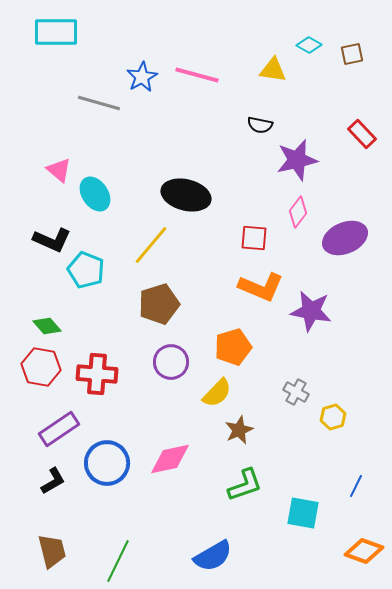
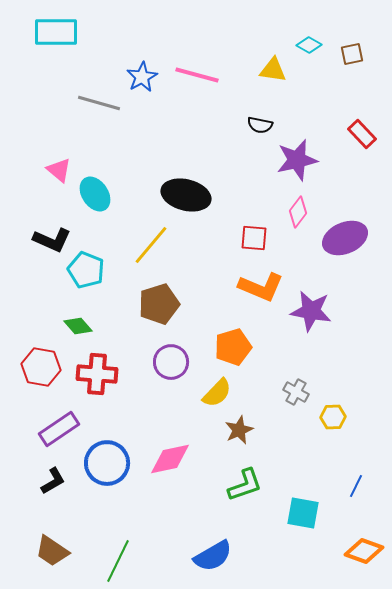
green diamond at (47, 326): moved 31 px right
yellow hexagon at (333, 417): rotated 15 degrees clockwise
brown trapezoid at (52, 551): rotated 138 degrees clockwise
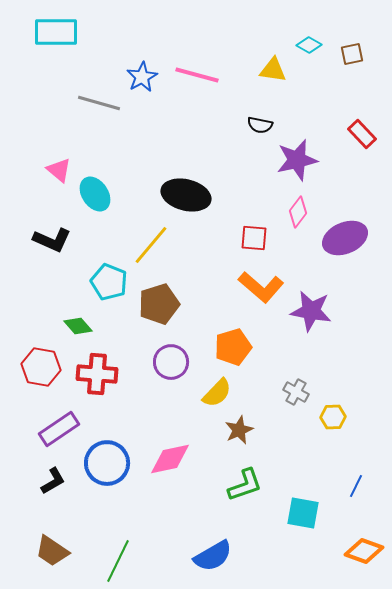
cyan pentagon at (86, 270): moved 23 px right, 12 px down
orange L-shape at (261, 287): rotated 18 degrees clockwise
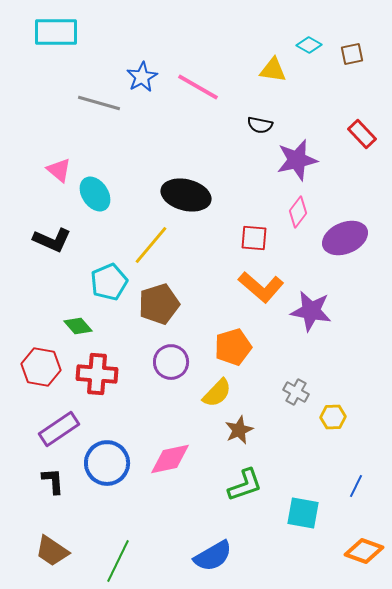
pink line at (197, 75): moved 1 px right, 12 px down; rotated 15 degrees clockwise
cyan pentagon at (109, 282): rotated 27 degrees clockwise
black L-shape at (53, 481): rotated 64 degrees counterclockwise
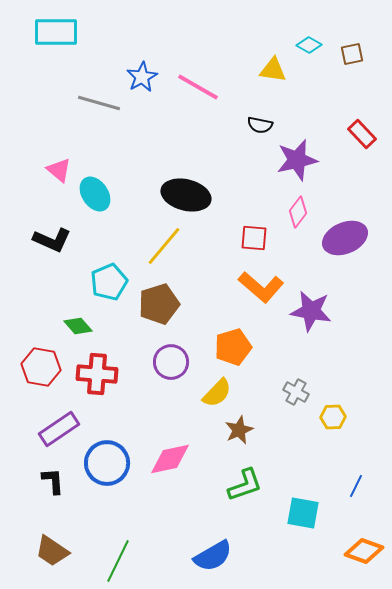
yellow line at (151, 245): moved 13 px right, 1 px down
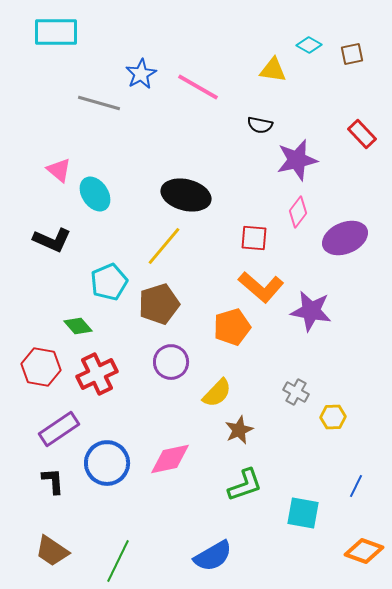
blue star at (142, 77): moved 1 px left, 3 px up
orange pentagon at (233, 347): moved 1 px left, 20 px up
red cross at (97, 374): rotated 30 degrees counterclockwise
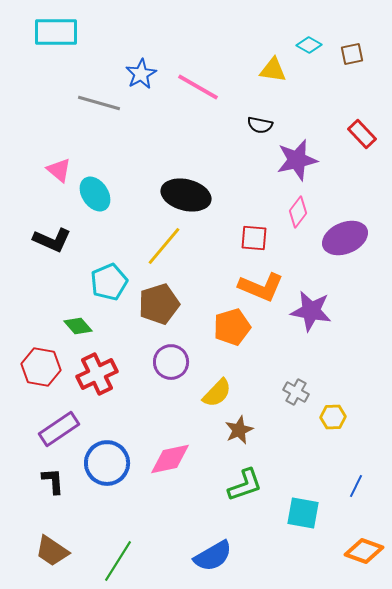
orange L-shape at (261, 287): rotated 18 degrees counterclockwise
green line at (118, 561): rotated 6 degrees clockwise
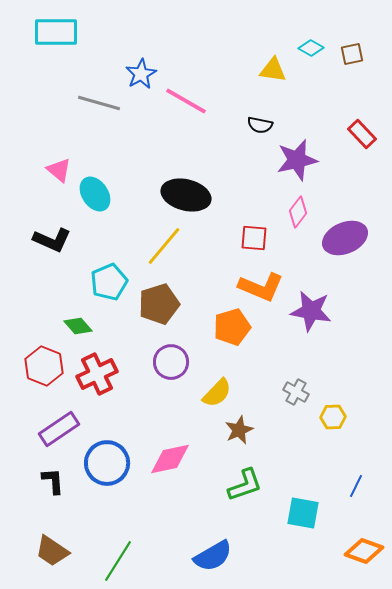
cyan diamond at (309, 45): moved 2 px right, 3 px down
pink line at (198, 87): moved 12 px left, 14 px down
red hexagon at (41, 367): moved 3 px right, 1 px up; rotated 12 degrees clockwise
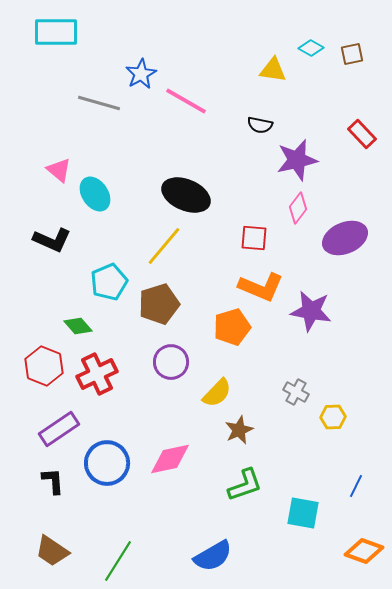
black ellipse at (186, 195): rotated 9 degrees clockwise
pink diamond at (298, 212): moved 4 px up
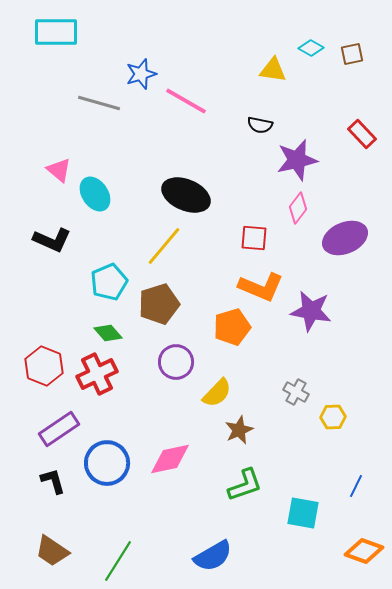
blue star at (141, 74): rotated 12 degrees clockwise
green diamond at (78, 326): moved 30 px right, 7 px down
purple circle at (171, 362): moved 5 px right
black L-shape at (53, 481): rotated 12 degrees counterclockwise
